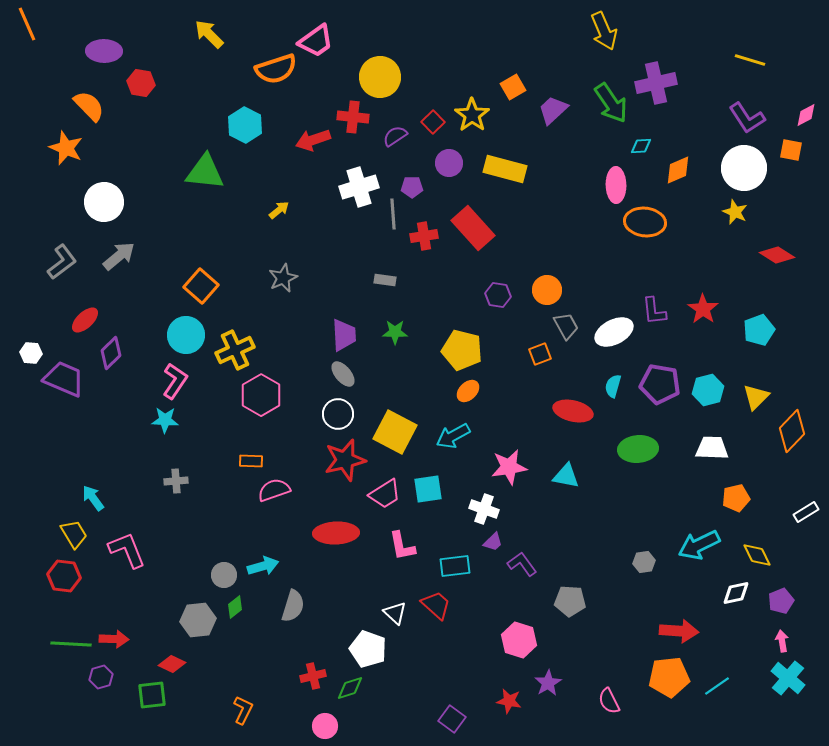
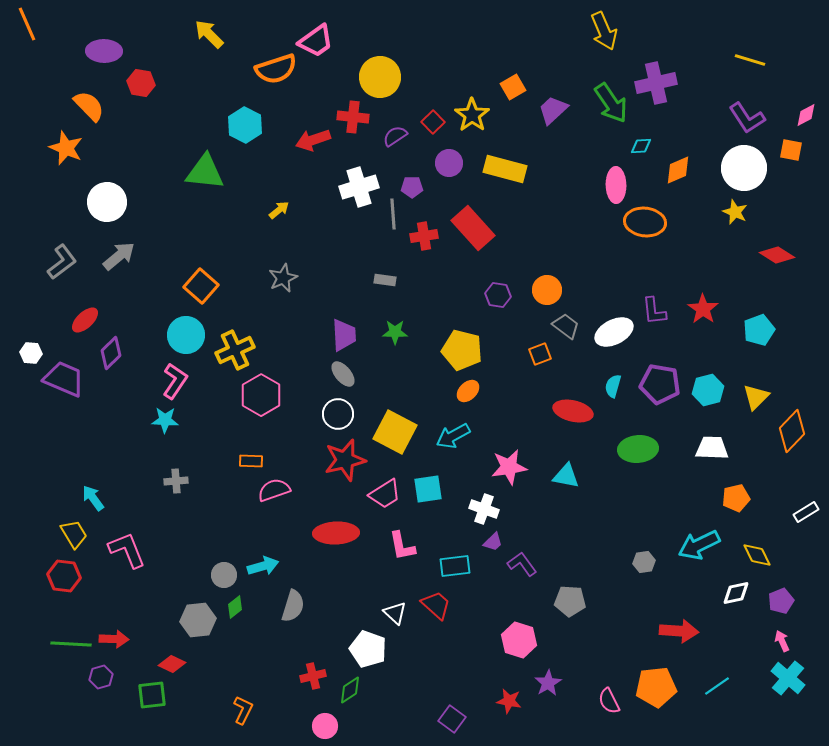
white circle at (104, 202): moved 3 px right
gray trapezoid at (566, 326): rotated 24 degrees counterclockwise
pink arrow at (782, 641): rotated 15 degrees counterclockwise
orange pentagon at (669, 677): moved 13 px left, 10 px down
green diamond at (350, 688): moved 2 px down; rotated 16 degrees counterclockwise
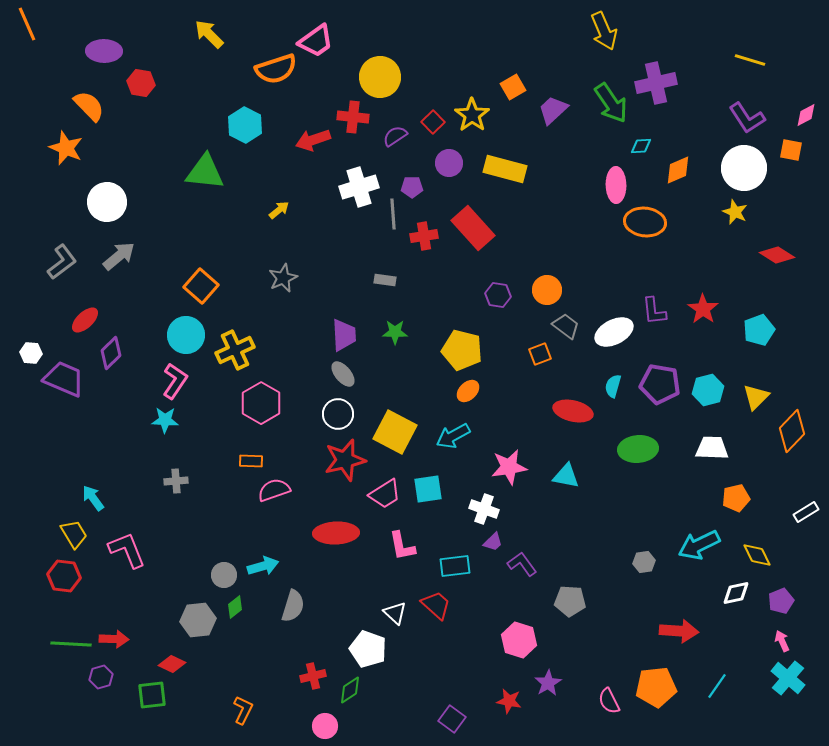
pink hexagon at (261, 395): moved 8 px down
cyan line at (717, 686): rotated 20 degrees counterclockwise
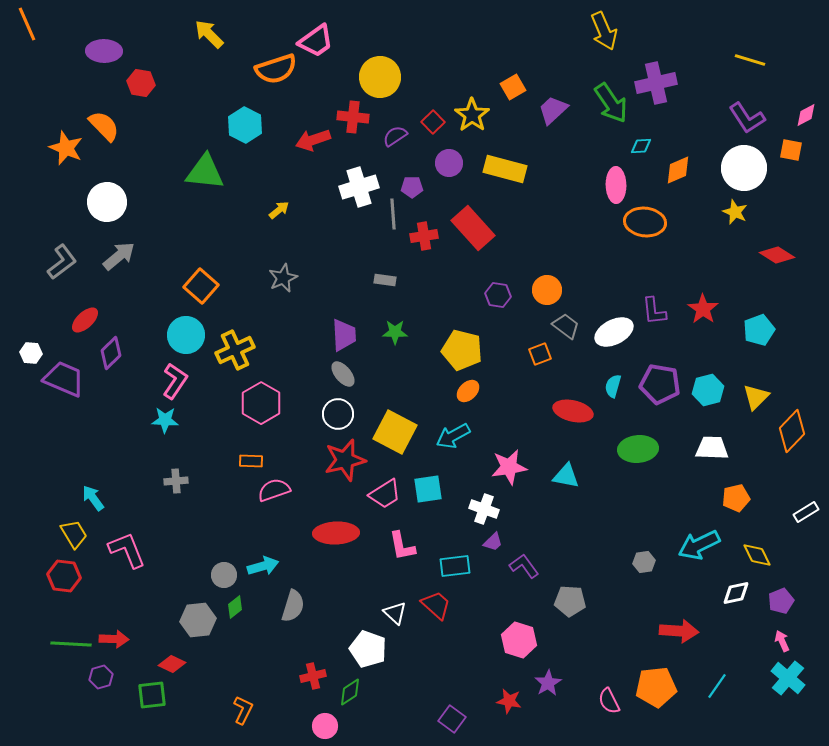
orange semicircle at (89, 106): moved 15 px right, 20 px down
purple L-shape at (522, 564): moved 2 px right, 2 px down
green diamond at (350, 690): moved 2 px down
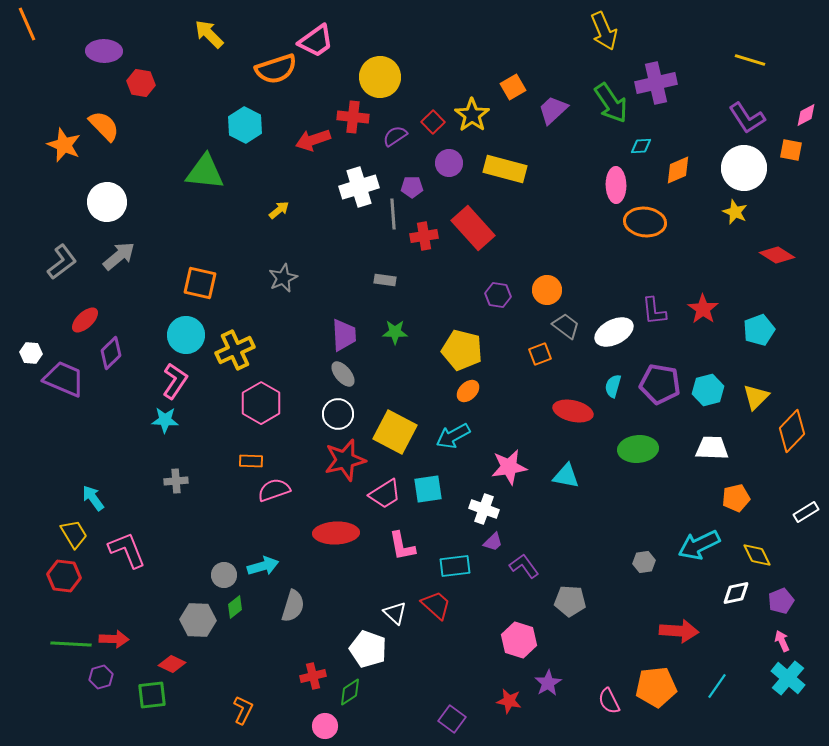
orange star at (66, 148): moved 2 px left, 3 px up
orange square at (201, 286): moved 1 px left, 3 px up; rotated 28 degrees counterclockwise
gray hexagon at (198, 620): rotated 8 degrees clockwise
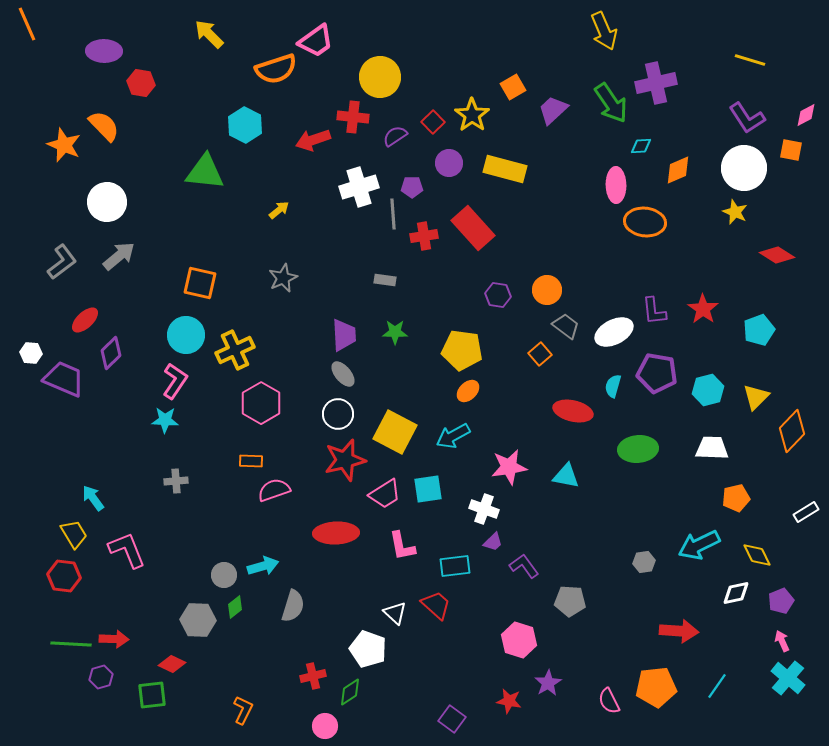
yellow pentagon at (462, 350): rotated 6 degrees counterclockwise
orange square at (540, 354): rotated 20 degrees counterclockwise
purple pentagon at (660, 384): moved 3 px left, 11 px up
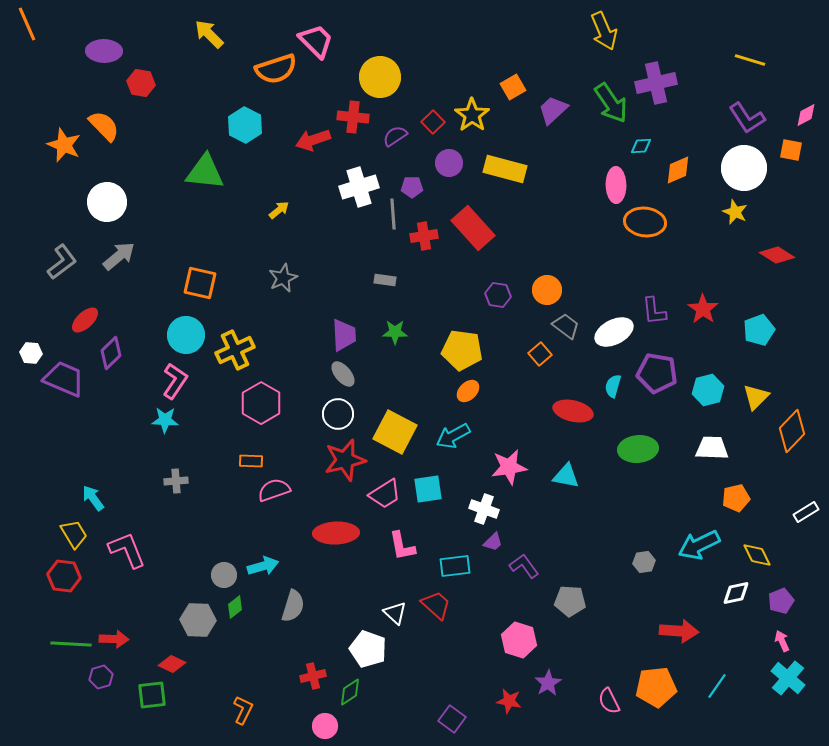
pink trapezoid at (316, 41): rotated 99 degrees counterclockwise
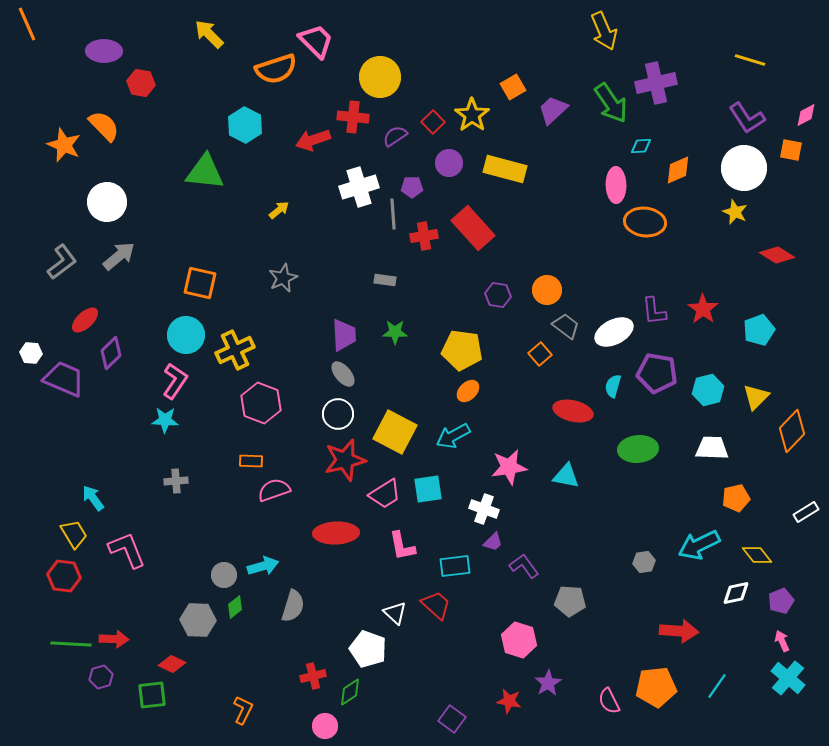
pink hexagon at (261, 403): rotated 9 degrees counterclockwise
yellow diamond at (757, 555): rotated 12 degrees counterclockwise
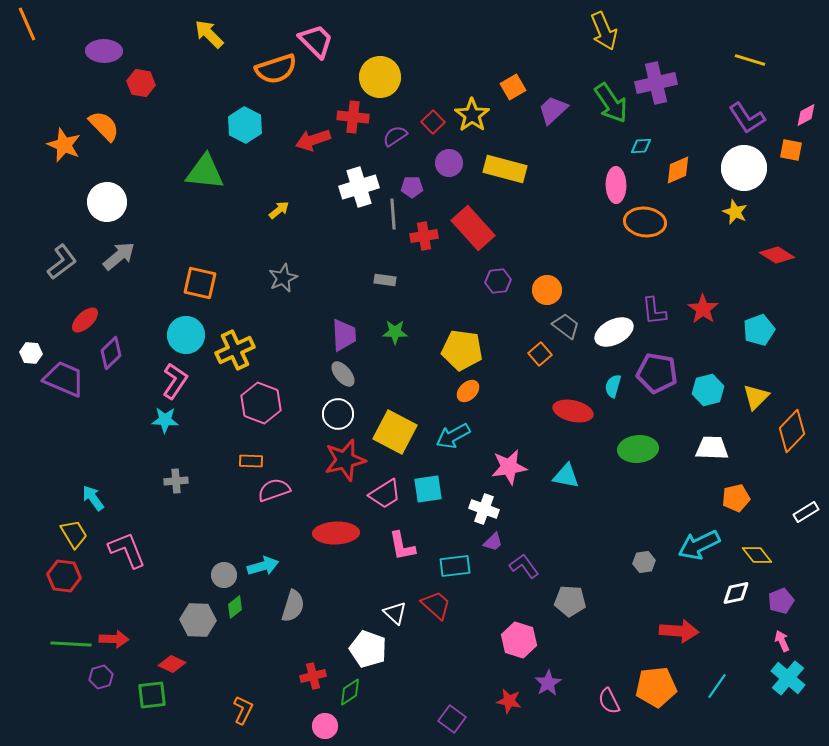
purple hexagon at (498, 295): moved 14 px up; rotated 15 degrees counterclockwise
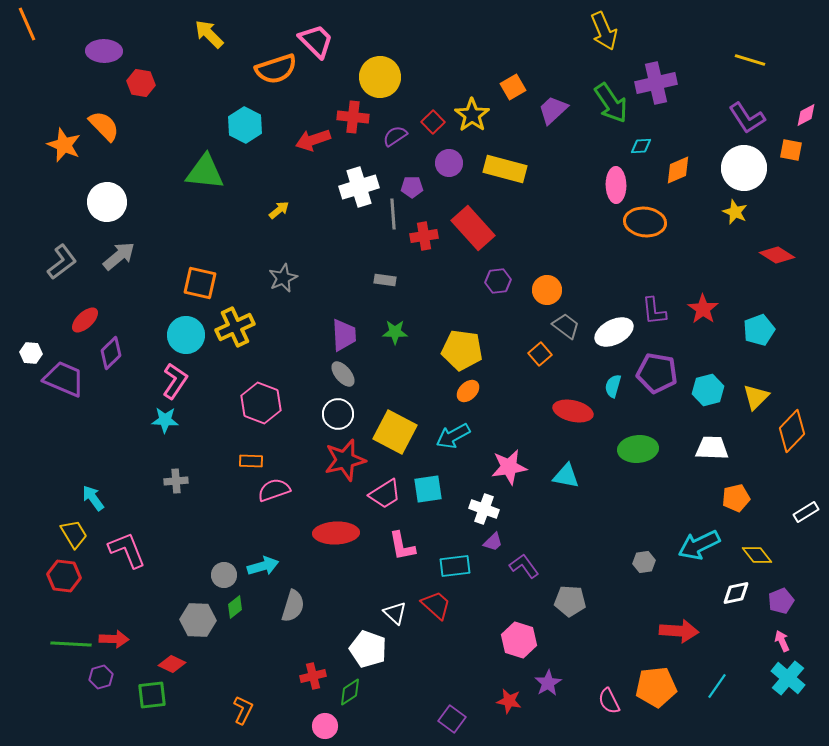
yellow cross at (235, 350): moved 23 px up
